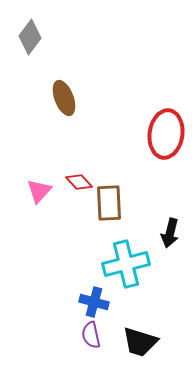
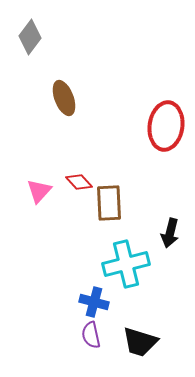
red ellipse: moved 8 px up
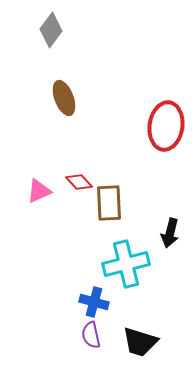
gray diamond: moved 21 px right, 7 px up
pink triangle: rotated 24 degrees clockwise
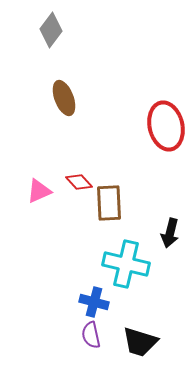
red ellipse: rotated 21 degrees counterclockwise
cyan cross: rotated 27 degrees clockwise
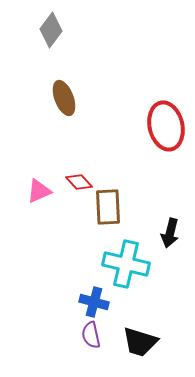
brown rectangle: moved 1 px left, 4 px down
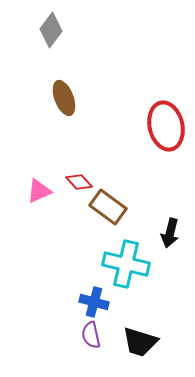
brown rectangle: rotated 51 degrees counterclockwise
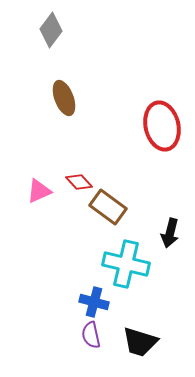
red ellipse: moved 4 px left
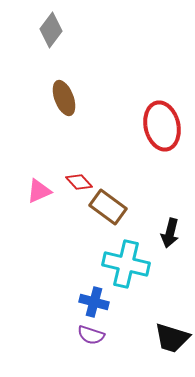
purple semicircle: rotated 60 degrees counterclockwise
black trapezoid: moved 32 px right, 4 px up
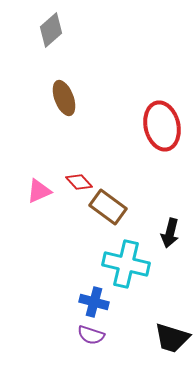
gray diamond: rotated 12 degrees clockwise
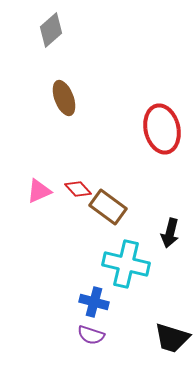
red ellipse: moved 3 px down
red diamond: moved 1 px left, 7 px down
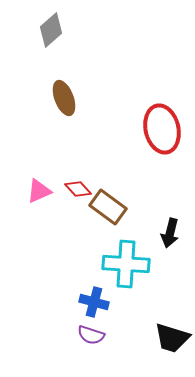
cyan cross: rotated 9 degrees counterclockwise
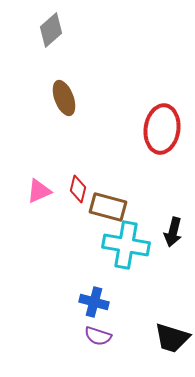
red ellipse: rotated 21 degrees clockwise
red diamond: rotated 56 degrees clockwise
brown rectangle: rotated 21 degrees counterclockwise
black arrow: moved 3 px right, 1 px up
cyan cross: moved 19 px up; rotated 6 degrees clockwise
purple semicircle: moved 7 px right, 1 px down
